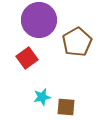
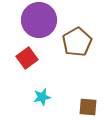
brown square: moved 22 px right
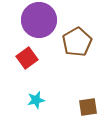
cyan star: moved 6 px left, 3 px down
brown square: rotated 12 degrees counterclockwise
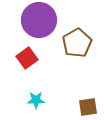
brown pentagon: moved 1 px down
cyan star: rotated 12 degrees clockwise
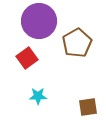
purple circle: moved 1 px down
cyan star: moved 2 px right, 4 px up
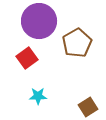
brown square: rotated 24 degrees counterclockwise
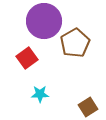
purple circle: moved 5 px right
brown pentagon: moved 2 px left
cyan star: moved 2 px right, 2 px up
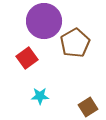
cyan star: moved 2 px down
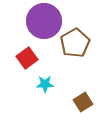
cyan star: moved 5 px right, 12 px up
brown square: moved 5 px left, 5 px up
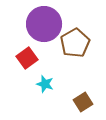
purple circle: moved 3 px down
cyan star: rotated 18 degrees clockwise
